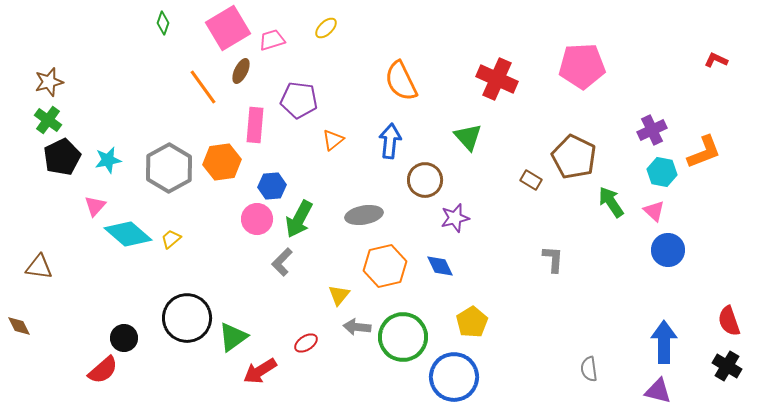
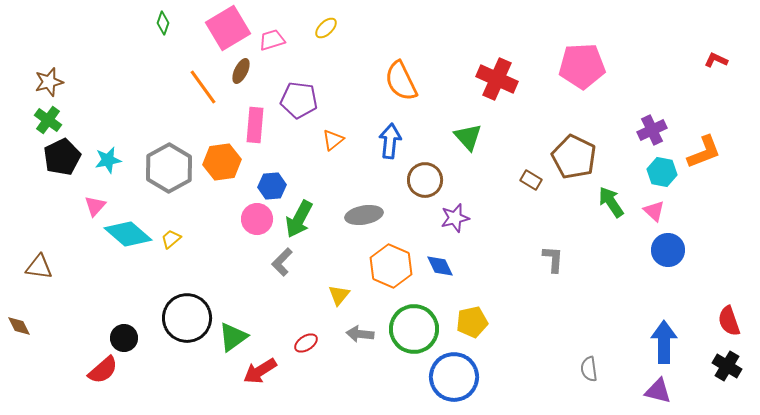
orange hexagon at (385, 266): moved 6 px right; rotated 24 degrees counterclockwise
yellow pentagon at (472, 322): rotated 20 degrees clockwise
gray arrow at (357, 327): moved 3 px right, 7 px down
green circle at (403, 337): moved 11 px right, 8 px up
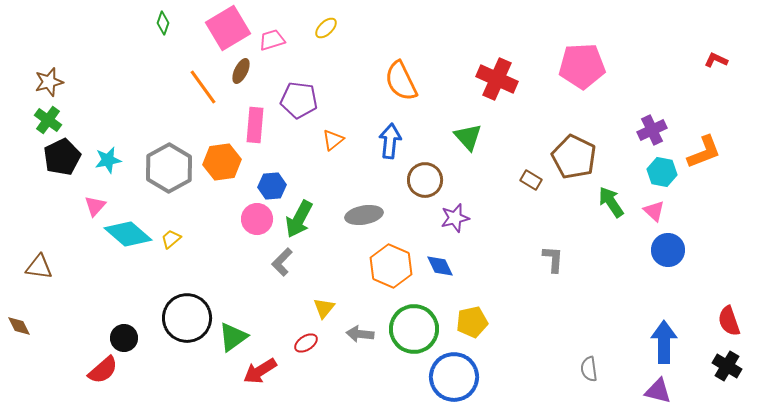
yellow triangle at (339, 295): moved 15 px left, 13 px down
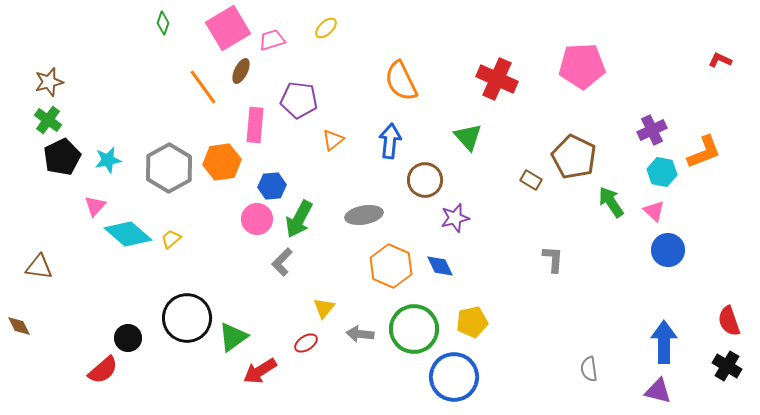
red L-shape at (716, 60): moved 4 px right
black circle at (124, 338): moved 4 px right
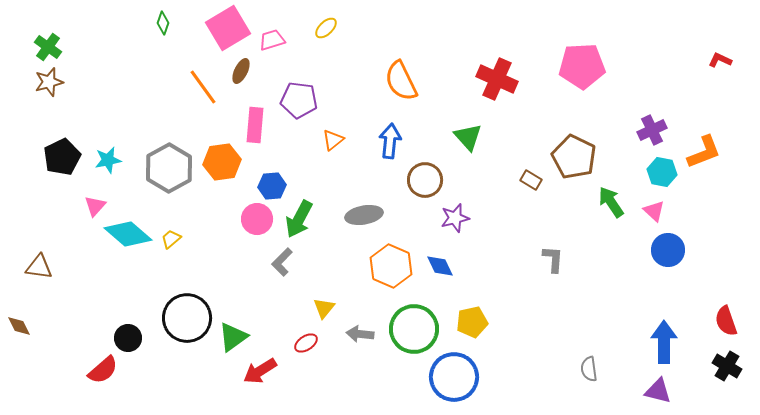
green cross at (48, 120): moved 73 px up
red semicircle at (729, 321): moved 3 px left
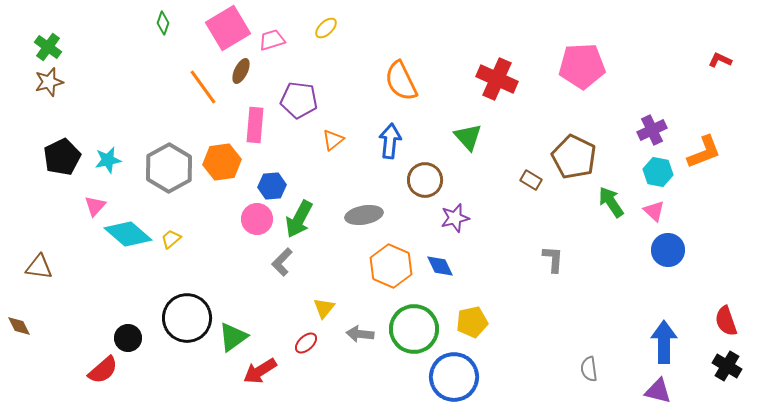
cyan hexagon at (662, 172): moved 4 px left
red ellipse at (306, 343): rotated 10 degrees counterclockwise
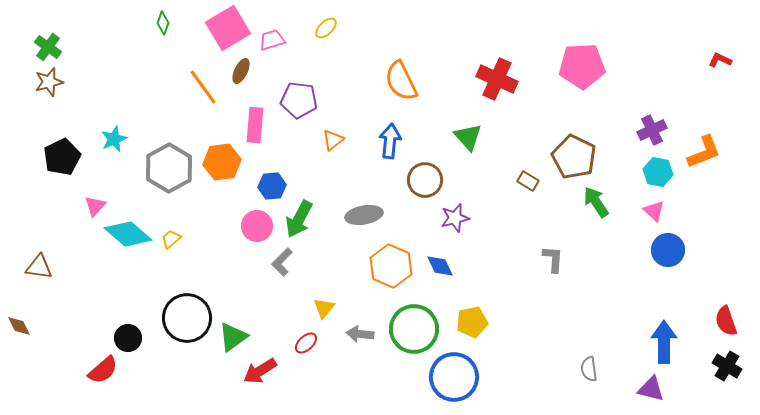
cyan star at (108, 160): moved 6 px right, 21 px up; rotated 12 degrees counterclockwise
brown rectangle at (531, 180): moved 3 px left, 1 px down
green arrow at (611, 202): moved 15 px left
pink circle at (257, 219): moved 7 px down
purple triangle at (658, 391): moved 7 px left, 2 px up
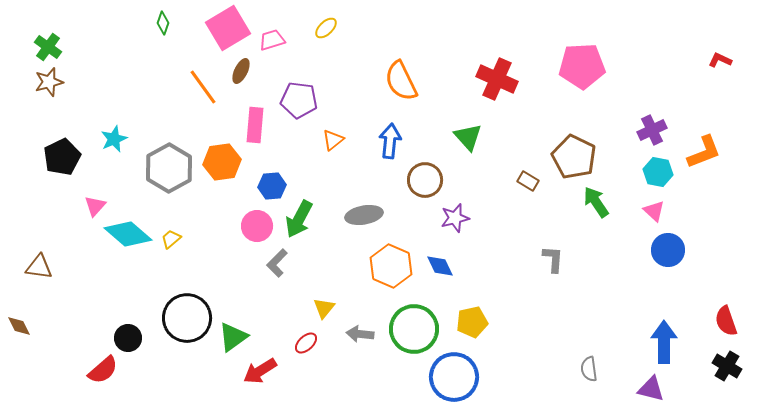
gray L-shape at (282, 262): moved 5 px left, 1 px down
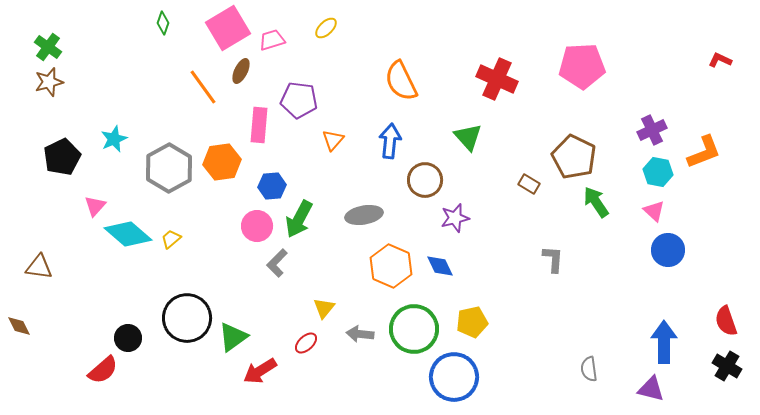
pink rectangle at (255, 125): moved 4 px right
orange triangle at (333, 140): rotated 10 degrees counterclockwise
brown rectangle at (528, 181): moved 1 px right, 3 px down
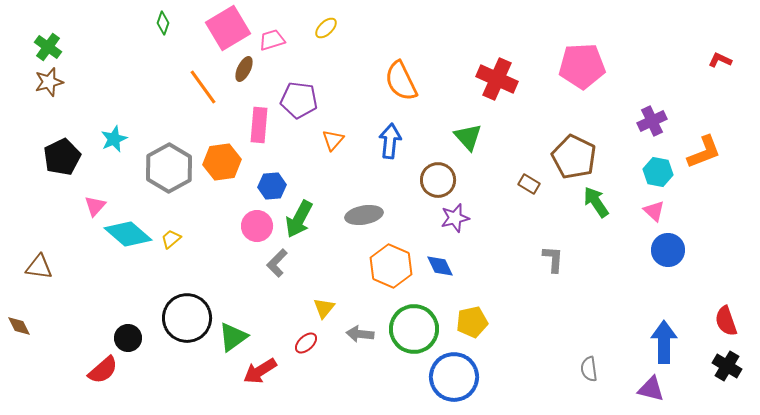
brown ellipse at (241, 71): moved 3 px right, 2 px up
purple cross at (652, 130): moved 9 px up
brown circle at (425, 180): moved 13 px right
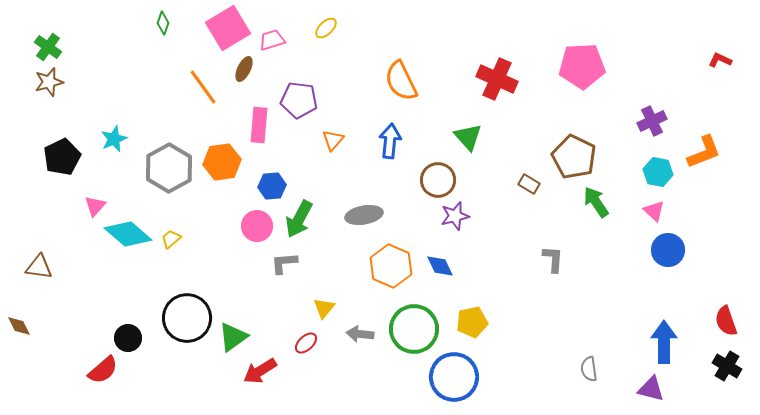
purple star at (455, 218): moved 2 px up
gray L-shape at (277, 263): moved 7 px right; rotated 40 degrees clockwise
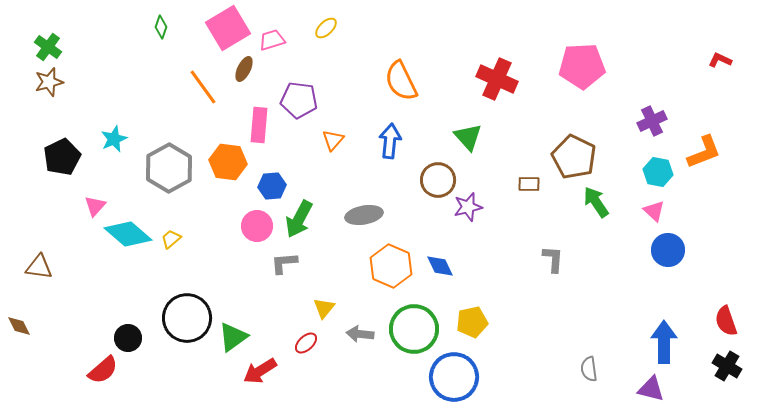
green diamond at (163, 23): moved 2 px left, 4 px down
orange hexagon at (222, 162): moved 6 px right; rotated 15 degrees clockwise
brown rectangle at (529, 184): rotated 30 degrees counterclockwise
purple star at (455, 216): moved 13 px right, 9 px up
